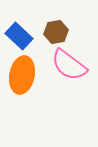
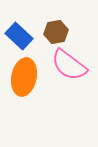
orange ellipse: moved 2 px right, 2 px down
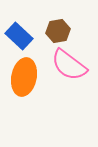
brown hexagon: moved 2 px right, 1 px up
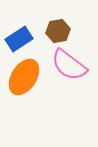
blue rectangle: moved 3 px down; rotated 76 degrees counterclockwise
orange ellipse: rotated 21 degrees clockwise
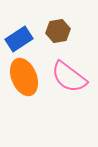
pink semicircle: moved 12 px down
orange ellipse: rotated 54 degrees counterclockwise
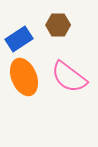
brown hexagon: moved 6 px up; rotated 10 degrees clockwise
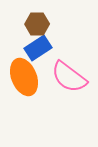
brown hexagon: moved 21 px left, 1 px up
blue rectangle: moved 19 px right, 9 px down
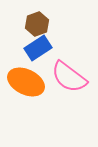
brown hexagon: rotated 20 degrees counterclockwise
orange ellipse: moved 2 px right, 5 px down; rotated 42 degrees counterclockwise
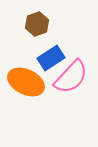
blue rectangle: moved 13 px right, 10 px down
pink semicircle: moved 2 px right; rotated 84 degrees counterclockwise
